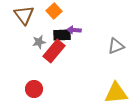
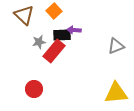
brown triangle: rotated 10 degrees counterclockwise
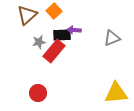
brown triangle: moved 3 px right; rotated 35 degrees clockwise
gray triangle: moved 4 px left, 8 px up
red circle: moved 4 px right, 4 px down
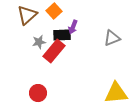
purple arrow: moved 1 px left, 3 px up; rotated 72 degrees counterclockwise
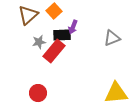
brown triangle: moved 1 px right
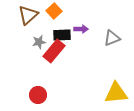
purple arrow: moved 8 px right, 2 px down; rotated 112 degrees counterclockwise
red circle: moved 2 px down
